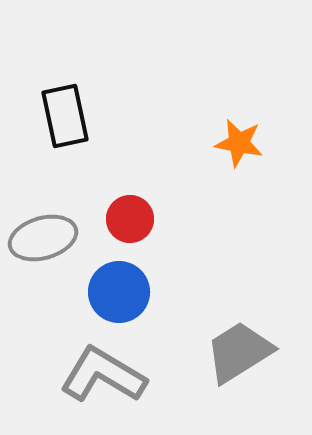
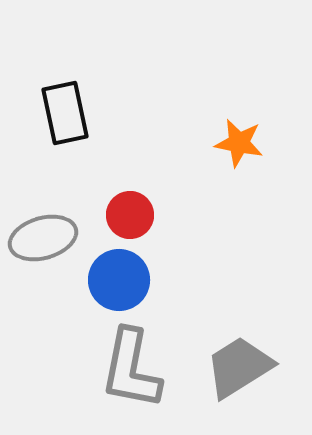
black rectangle: moved 3 px up
red circle: moved 4 px up
blue circle: moved 12 px up
gray trapezoid: moved 15 px down
gray L-shape: moved 28 px right, 6 px up; rotated 110 degrees counterclockwise
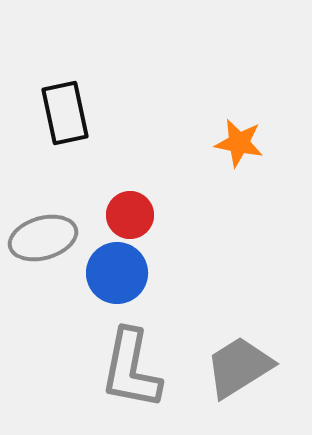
blue circle: moved 2 px left, 7 px up
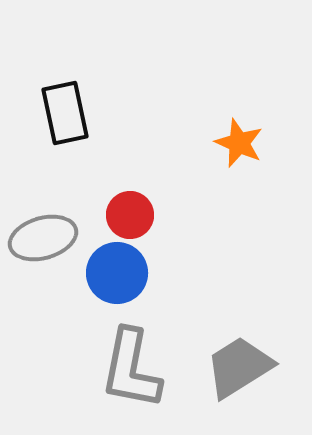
orange star: rotated 12 degrees clockwise
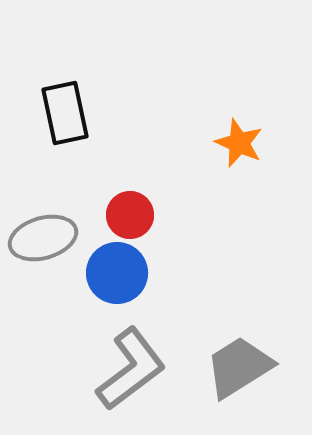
gray L-shape: rotated 138 degrees counterclockwise
